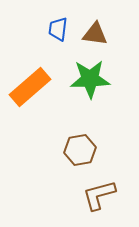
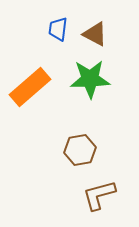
brown triangle: rotated 20 degrees clockwise
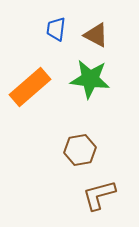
blue trapezoid: moved 2 px left
brown triangle: moved 1 px right, 1 px down
green star: rotated 9 degrees clockwise
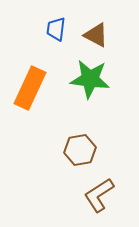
orange rectangle: moved 1 px down; rotated 24 degrees counterclockwise
brown L-shape: rotated 18 degrees counterclockwise
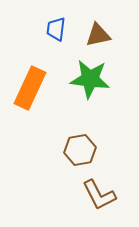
brown triangle: moved 2 px right; rotated 40 degrees counterclockwise
brown L-shape: rotated 84 degrees counterclockwise
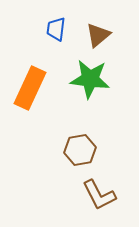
brown triangle: rotated 28 degrees counterclockwise
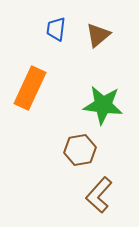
green star: moved 13 px right, 26 px down
brown L-shape: rotated 69 degrees clockwise
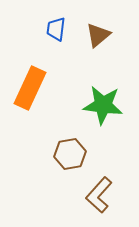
brown hexagon: moved 10 px left, 4 px down
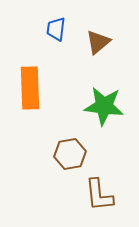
brown triangle: moved 7 px down
orange rectangle: rotated 27 degrees counterclockwise
green star: moved 1 px right, 1 px down
brown L-shape: rotated 48 degrees counterclockwise
